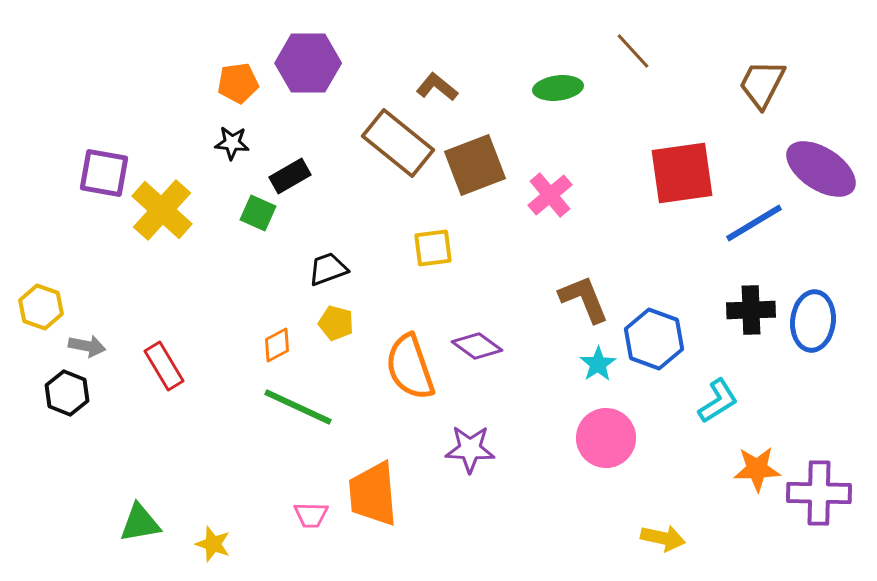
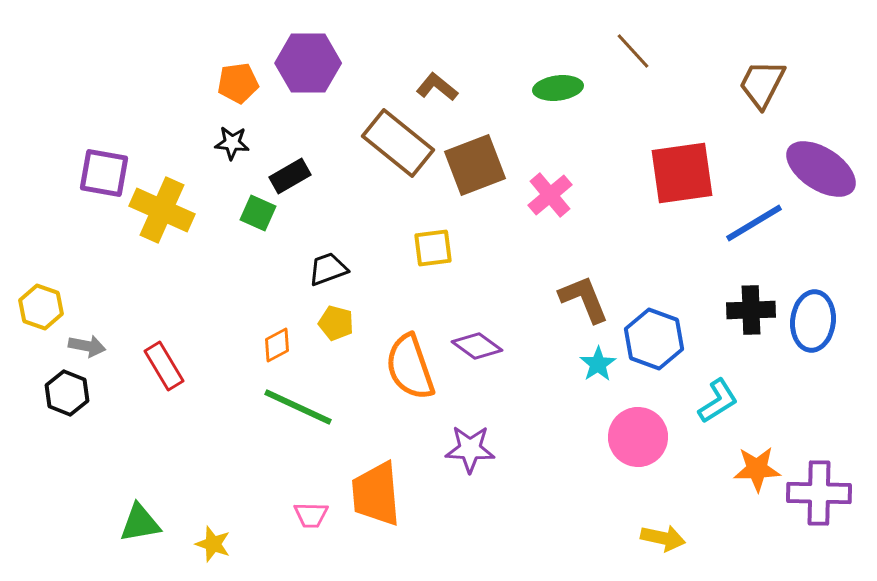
yellow cross at (162, 210): rotated 18 degrees counterclockwise
pink circle at (606, 438): moved 32 px right, 1 px up
orange trapezoid at (373, 494): moved 3 px right
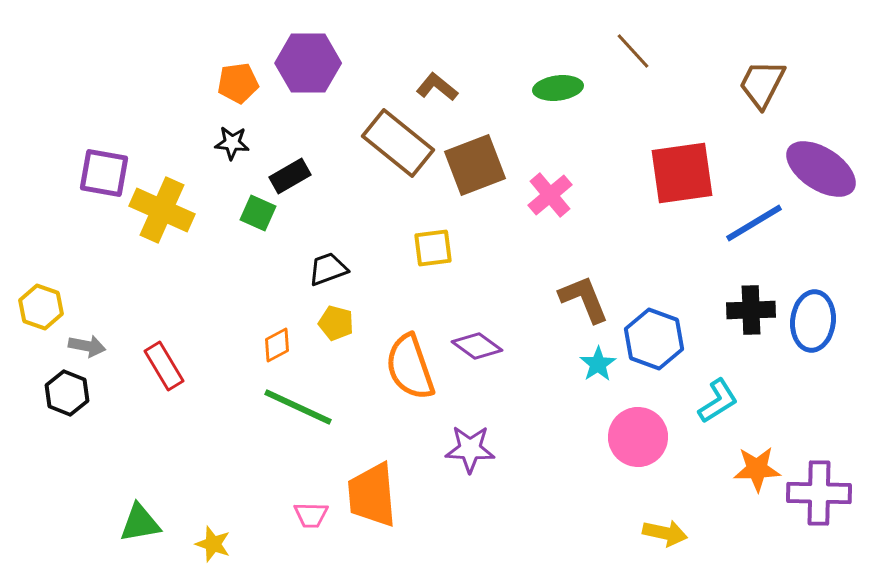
orange trapezoid at (376, 494): moved 4 px left, 1 px down
yellow arrow at (663, 538): moved 2 px right, 5 px up
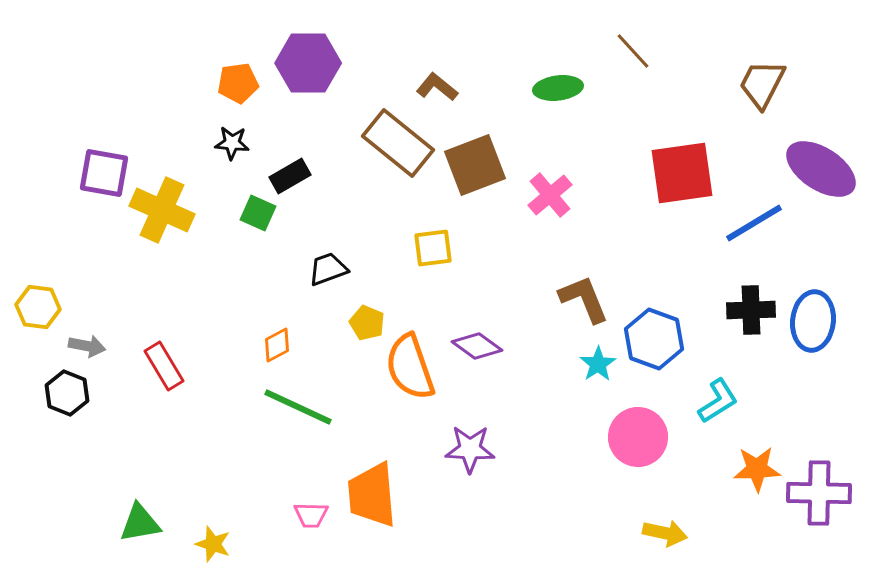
yellow hexagon at (41, 307): moved 3 px left; rotated 12 degrees counterclockwise
yellow pentagon at (336, 323): moved 31 px right; rotated 8 degrees clockwise
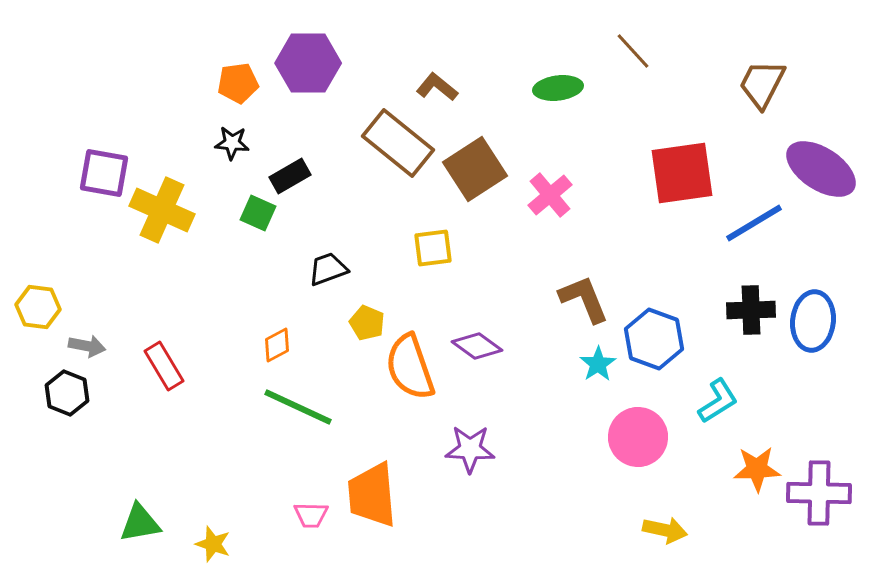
brown square at (475, 165): moved 4 px down; rotated 12 degrees counterclockwise
yellow arrow at (665, 533): moved 3 px up
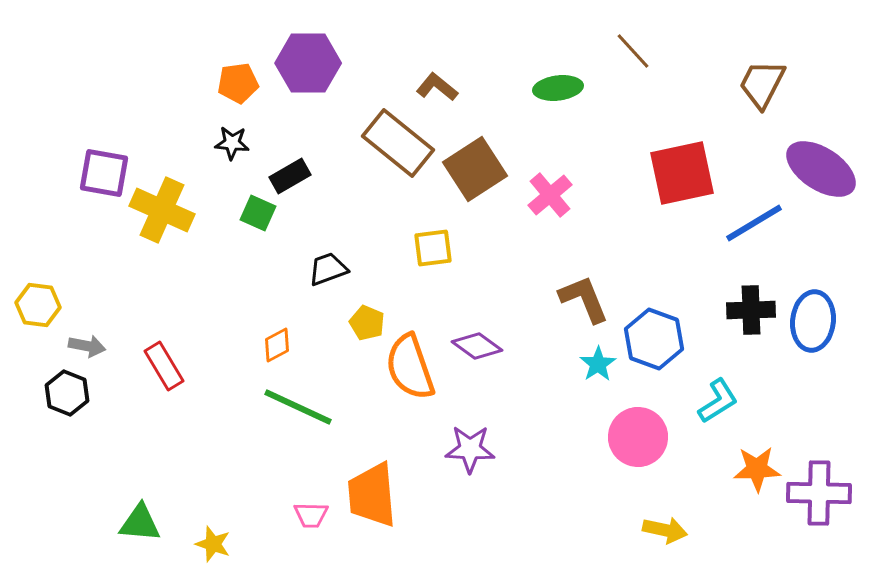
red square at (682, 173): rotated 4 degrees counterclockwise
yellow hexagon at (38, 307): moved 2 px up
green triangle at (140, 523): rotated 15 degrees clockwise
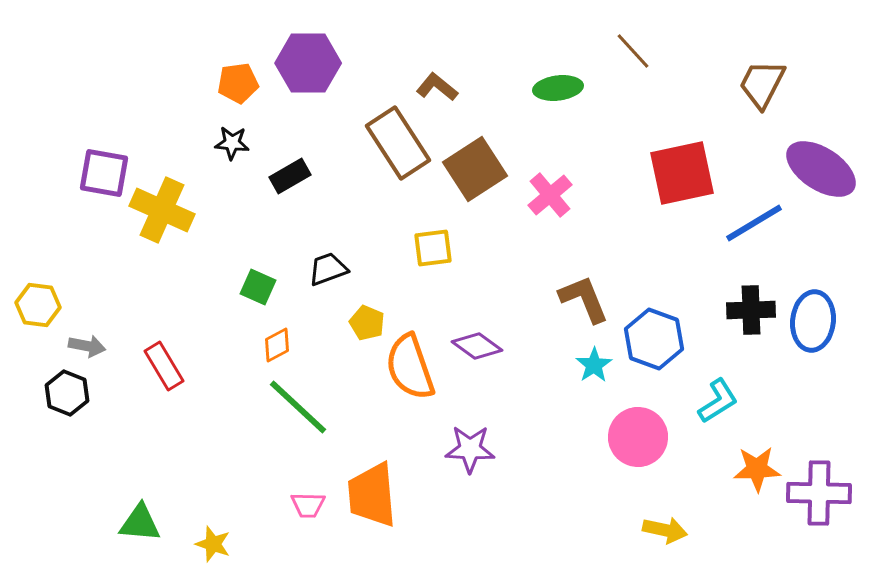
brown rectangle at (398, 143): rotated 18 degrees clockwise
green square at (258, 213): moved 74 px down
cyan star at (598, 364): moved 4 px left, 1 px down
green line at (298, 407): rotated 18 degrees clockwise
pink trapezoid at (311, 515): moved 3 px left, 10 px up
